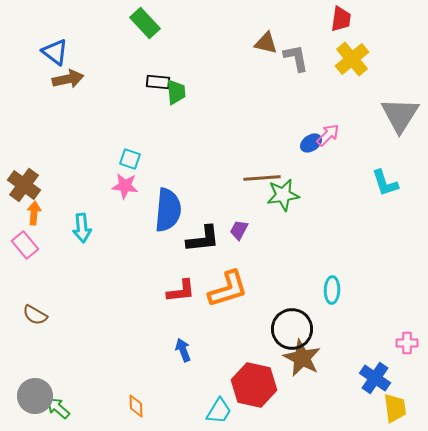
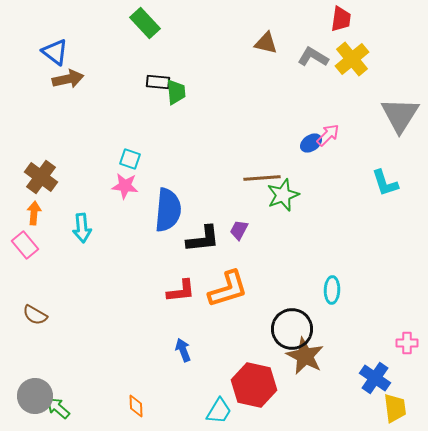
gray L-shape: moved 17 px right, 1 px up; rotated 48 degrees counterclockwise
brown cross: moved 17 px right, 8 px up
green star: rotated 12 degrees counterclockwise
brown star: moved 3 px right, 2 px up
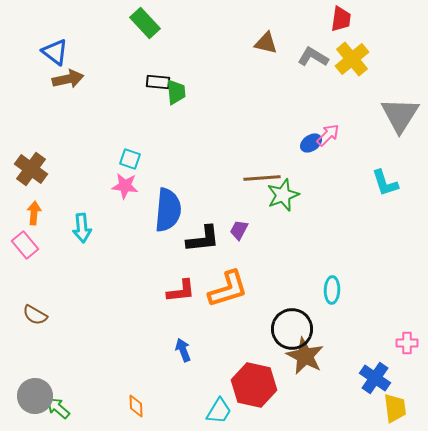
brown cross: moved 10 px left, 8 px up
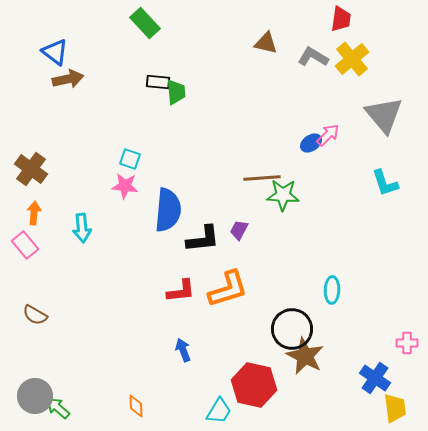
gray triangle: moved 16 px left; rotated 12 degrees counterclockwise
green star: rotated 24 degrees clockwise
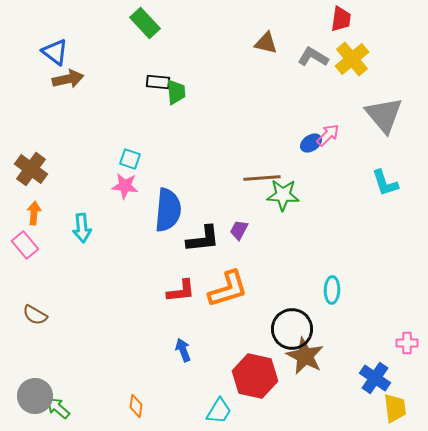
red hexagon: moved 1 px right, 9 px up
orange diamond: rotated 10 degrees clockwise
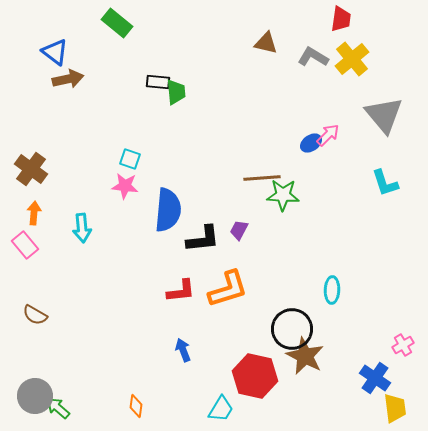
green rectangle: moved 28 px left; rotated 8 degrees counterclockwise
pink cross: moved 4 px left, 2 px down; rotated 30 degrees counterclockwise
cyan trapezoid: moved 2 px right, 2 px up
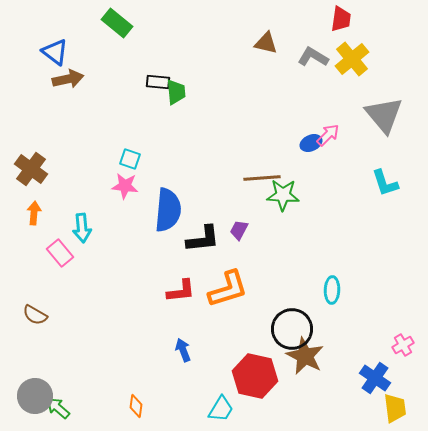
blue ellipse: rotated 10 degrees clockwise
pink rectangle: moved 35 px right, 8 px down
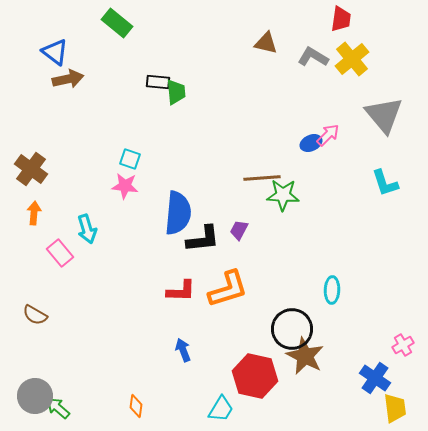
blue semicircle: moved 10 px right, 3 px down
cyan arrow: moved 5 px right, 1 px down; rotated 12 degrees counterclockwise
red L-shape: rotated 8 degrees clockwise
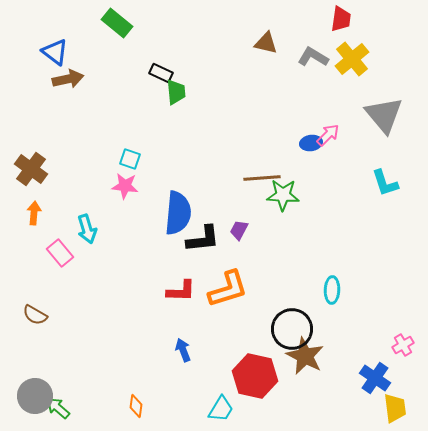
black rectangle: moved 3 px right, 9 px up; rotated 20 degrees clockwise
blue ellipse: rotated 15 degrees clockwise
